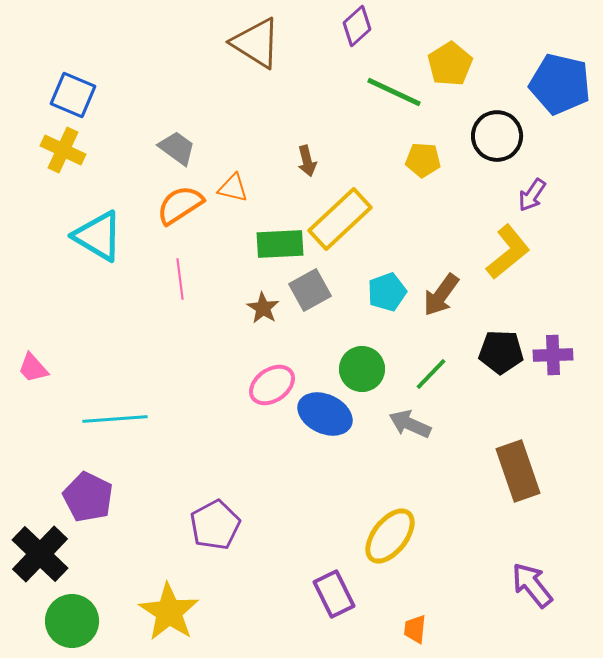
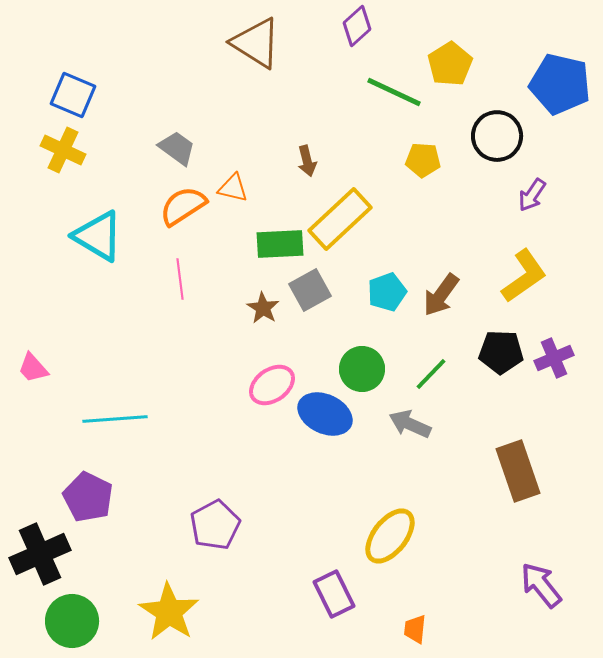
orange semicircle at (180, 205): moved 3 px right, 1 px down
yellow L-shape at (508, 252): moved 16 px right, 24 px down; rotated 4 degrees clockwise
purple cross at (553, 355): moved 1 px right, 3 px down; rotated 21 degrees counterclockwise
black cross at (40, 554): rotated 22 degrees clockwise
purple arrow at (532, 585): moved 9 px right
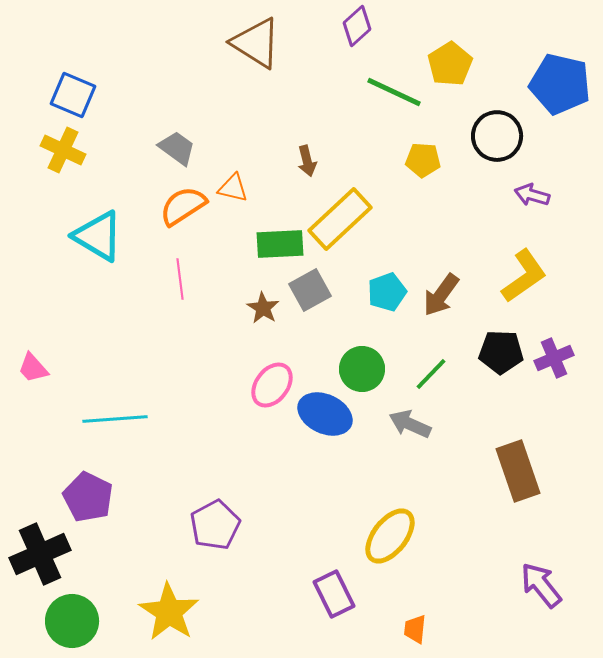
purple arrow at (532, 195): rotated 72 degrees clockwise
pink ellipse at (272, 385): rotated 18 degrees counterclockwise
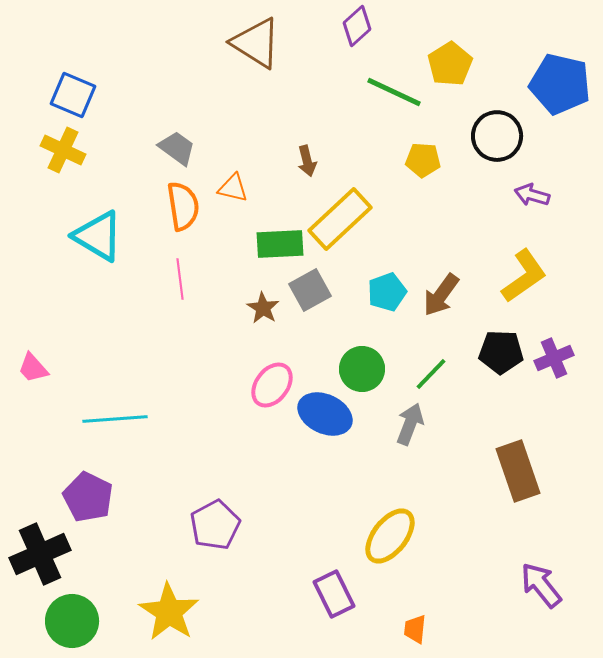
orange semicircle at (183, 206): rotated 114 degrees clockwise
gray arrow at (410, 424): rotated 87 degrees clockwise
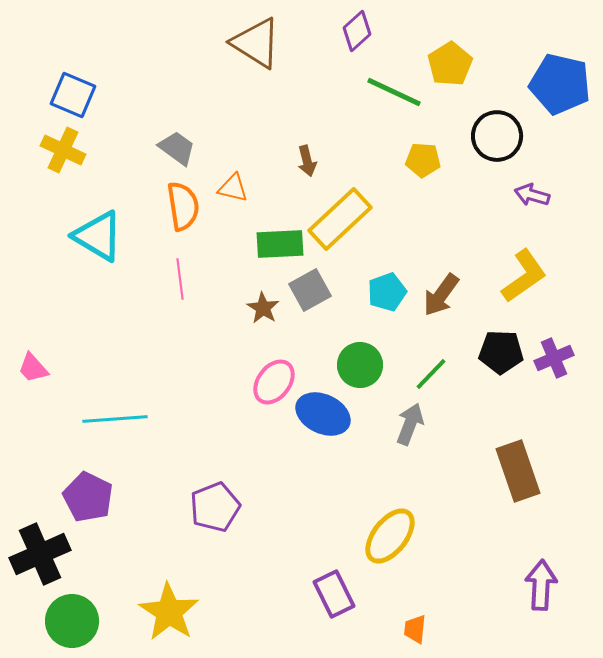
purple diamond at (357, 26): moved 5 px down
green circle at (362, 369): moved 2 px left, 4 px up
pink ellipse at (272, 385): moved 2 px right, 3 px up
blue ellipse at (325, 414): moved 2 px left
purple pentagon at (215, 525): moved 18 px up; rotated 6 degrees clockwise
purple arrow at (541, 585): rotated 42 degrees clockwise
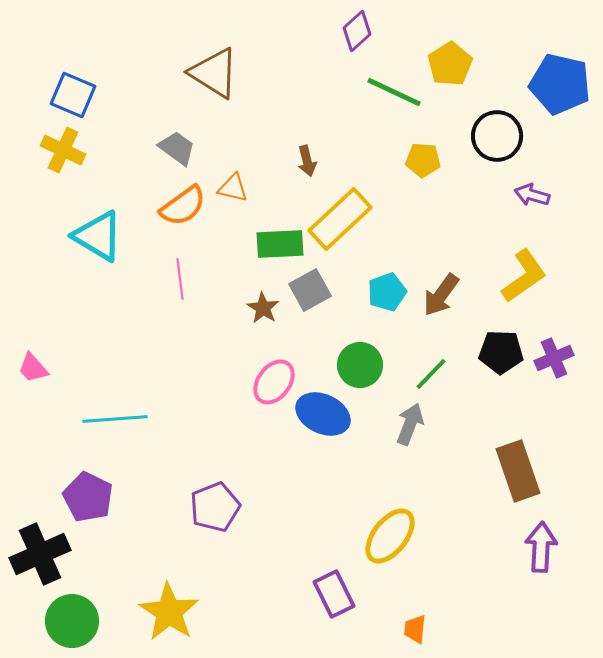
brown triangle at (256, 43): moved 42 px left, 30 px down
orange semicircle at (183, 206): rotated 63 degrees clockwise
purple arrow at (541, 585): moved 38 px up
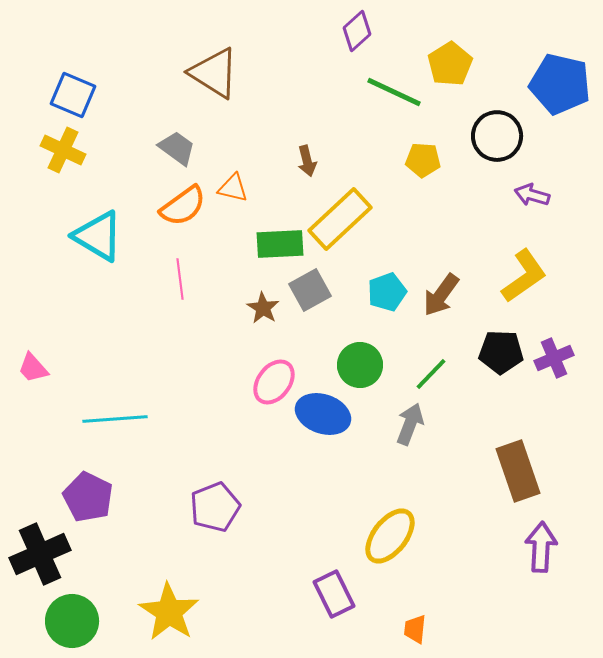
blue ellipse at (323, 414): rotated 6 degrees counterclockwise
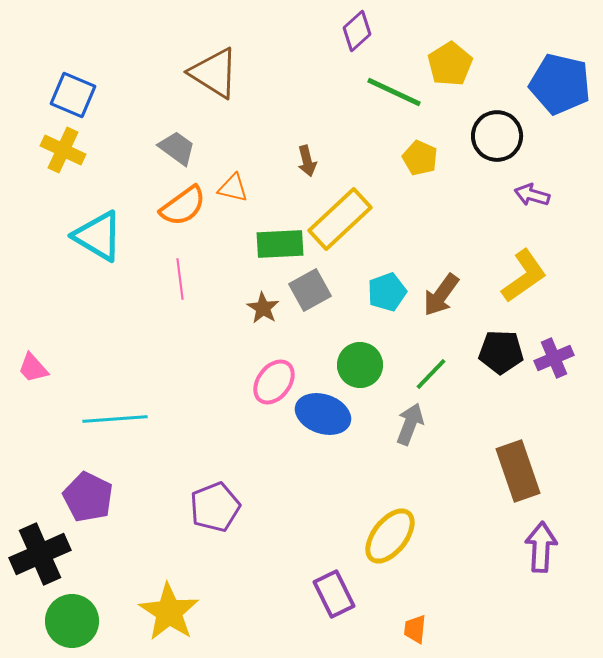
yellow pentagon at (423, 160): moved 3 px left, 2 px up; rotated 20 degrees clockwise
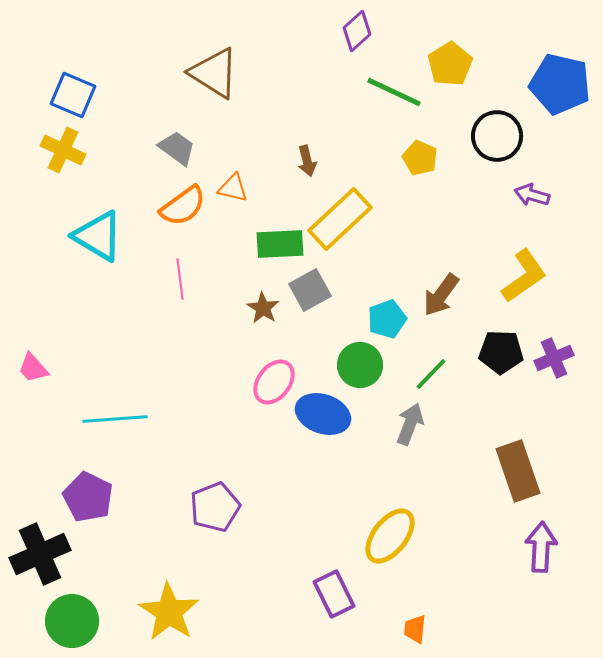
cyan pentagon at (387, 292): moved 27 px down
